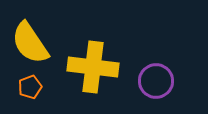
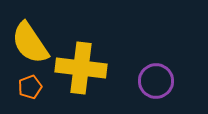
yellow cross: moved 12 px left, 1 px down
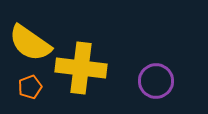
yellow semicircle: rotated 21 degrees counterclockwise
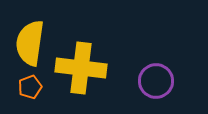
yellow semicircle: rotated 63 degrees clockwise
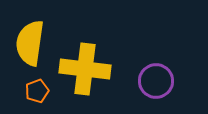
yellow cross: moved 4 px right, 1 px down
orange pentagon: moved 7 px right, 4 px down
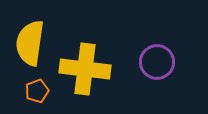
purple circle: moved 1 px right, 19 px up
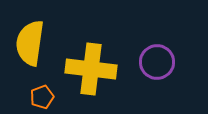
yellow cross: moved 6 px right
orange pentagon: moved 5 px right, 6 px down
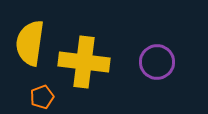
yellow cross: moved 7 px left, 7 px up
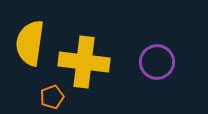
orange pentagon: moved 10 px right
